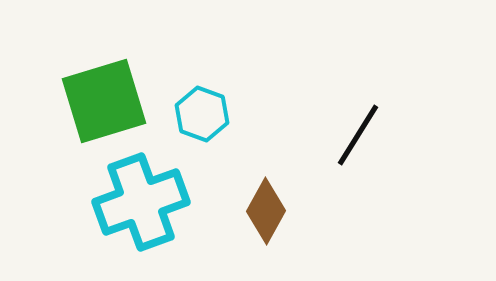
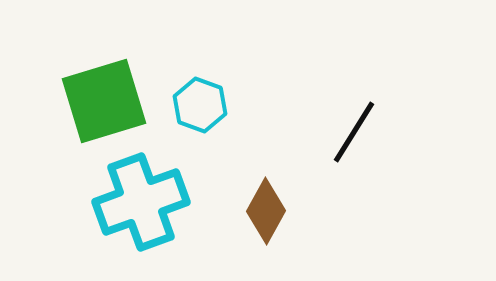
cyan hexagon: moved 2 px left, 9 px up
black line: moved 4 px left, 3 px up
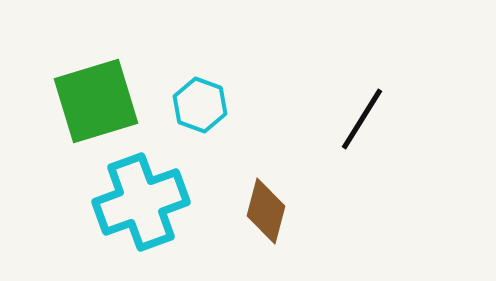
green square: moved 8 px left
black line: moved 8 px right, 13 px up
brown diamond: rotated 14 degrees counterclockwise
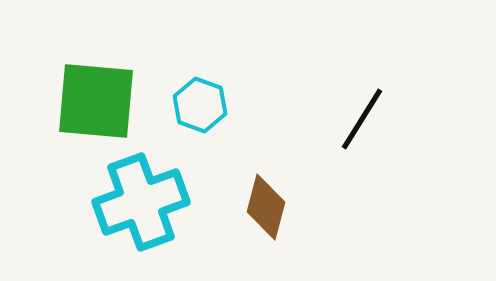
green square: rotated 22 degrees clockwise
brown diamond: moved 4 px up
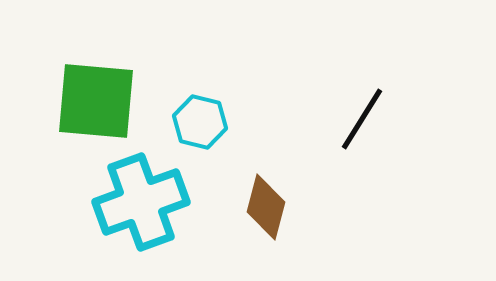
cyan hexagon: moved 17 px down; rotated 6 degrees counterclockwise
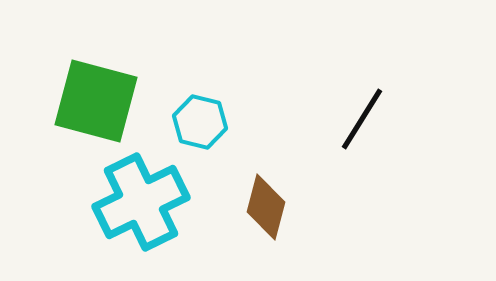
green square: rotated 10 degrees clockwise
cyan cross: rotated 6 degrees counterclockwise
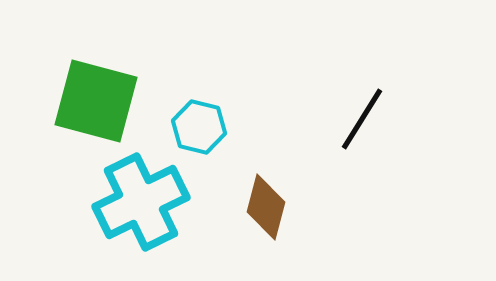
cyan hexagon: moved 1 px left, 5 px down
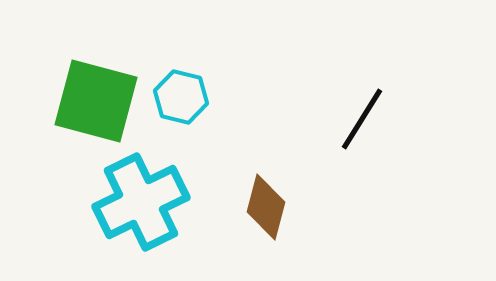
cyan hexagon: moved 18 px left, 30 px up
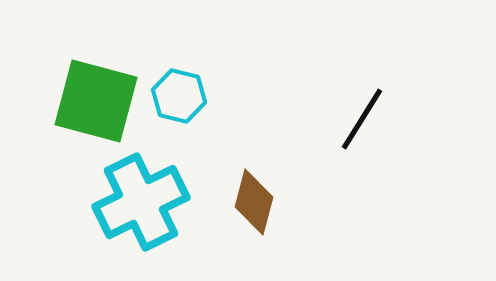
cyan hexagon: moved 2 px left, 1 px up
brown diamond: moved 12 px left, 5 px up
